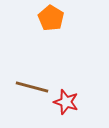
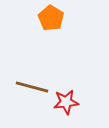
red star: rotated 25 degrees counterclockwise
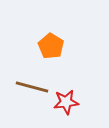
orange pentagon: moved 28 px down
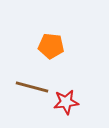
orange pentagon: rotated 25 degrees counterclockwise
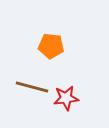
red star: moved 4 px up
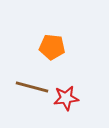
orange pentagon: moved 1 px right, 1 px down
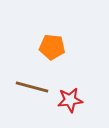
red star: moved 4 px right, 2 px down
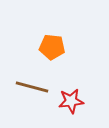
red star: moved 1 px right, 1 px down
